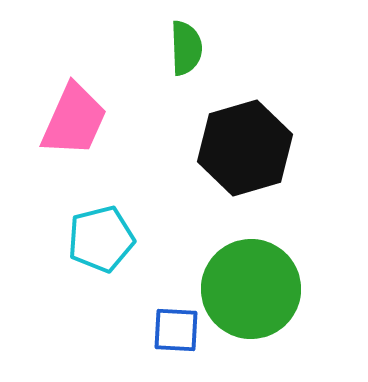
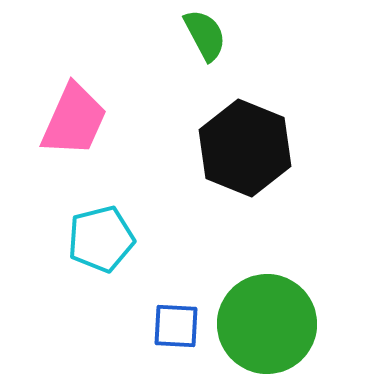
green semicircle: moved 19 px right, 13 px up; rotated 26 degrees counterclockwise
black hexagon: rotated 22 degrees counterclockwise
green circle: moved 16 px right, 35 px down
blue square: moved 4 px up
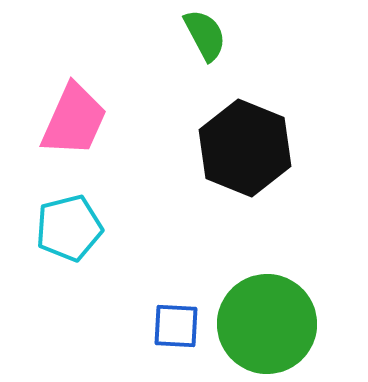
cyan pentagon: moved 32 px left, 11 px up
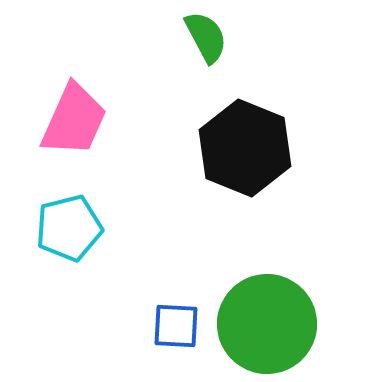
green semicircle: moved 1 px right, 2 px down
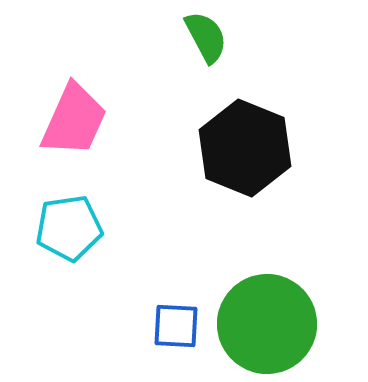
cyan pentagon: rotated 6 degrees clockwise
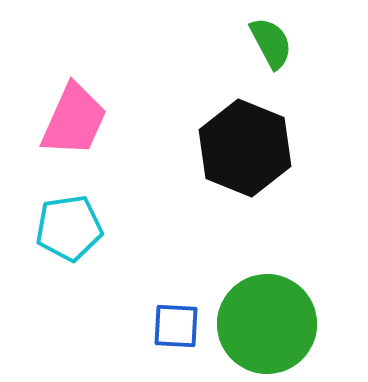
green semicircle: moved 65 px right, 6 px down
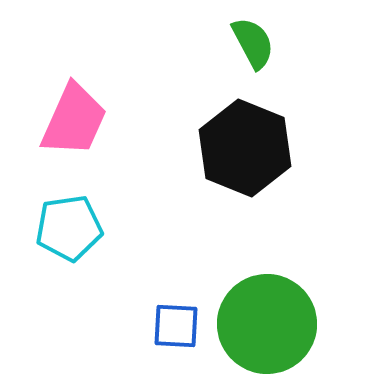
green semicircle: moved 18 px left
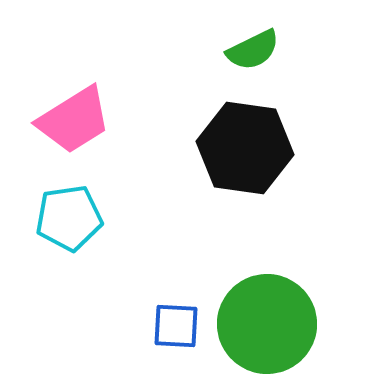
green semicircle: moved 7 px down; rotated 92 degrees clockwise
pink trapezoid: rotated 34 degrees clockwise
black hexagon: rotated 14 degrees counterclockwise
cyan pentagon: moved 10 px up
